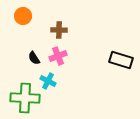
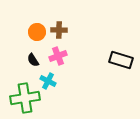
orange circle: moved 14 px right, 16 px down
black semicircle: moved 1 px left, 2 px down
green cross: rotated 12 degrees counterclockwise
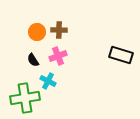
black rectangle: moved 5 px up
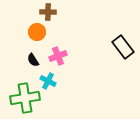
brown cross: moved 11 px left, 18 px up
black rectangle: moved 2 px right, 8 px up; rotated 35 degrees clockwise
